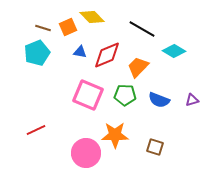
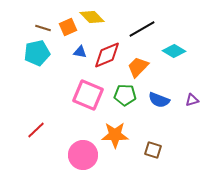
black line: rotated 60 degrees counterclockwise
cyan pentagon: rotated 10 degrees clockwise
red line: rotated 18 degrees counterclockwise
brown square: moved 2 px left, 3 px down
pink circle: moved 3 px left, 2 px down
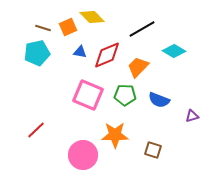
purple triangle: moved 16 px down
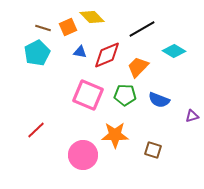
cyan pentagon: rotated 15 degrees counterclockwise
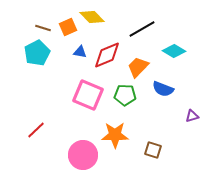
blue semicircle: moved 4 px right, 11 px up
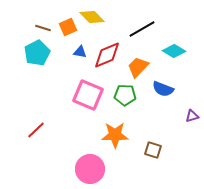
pink circle: moved 7 px right, 14 px down
